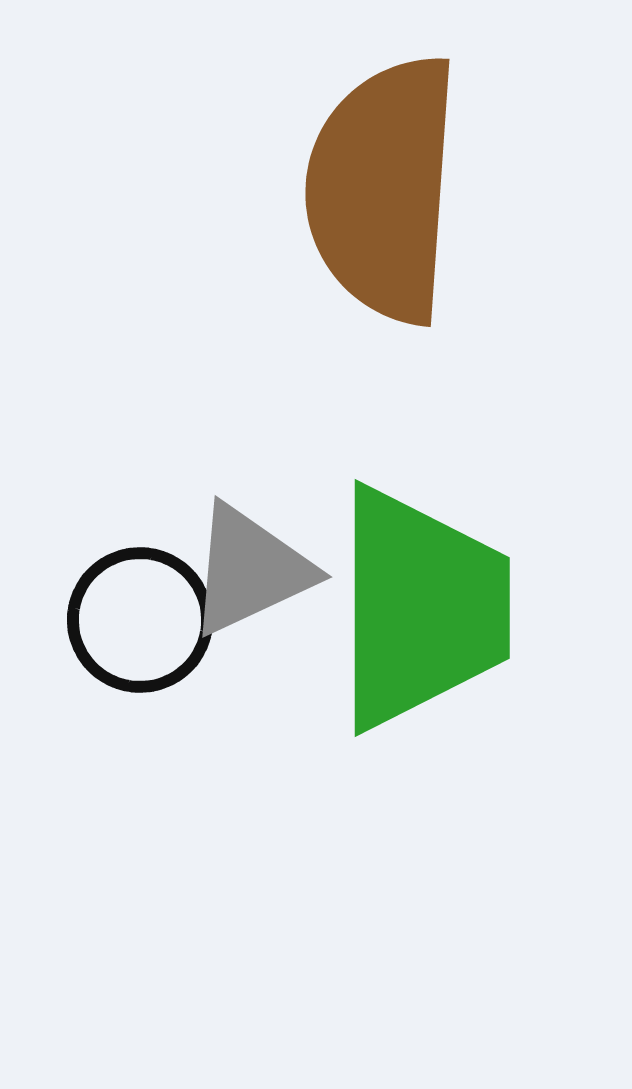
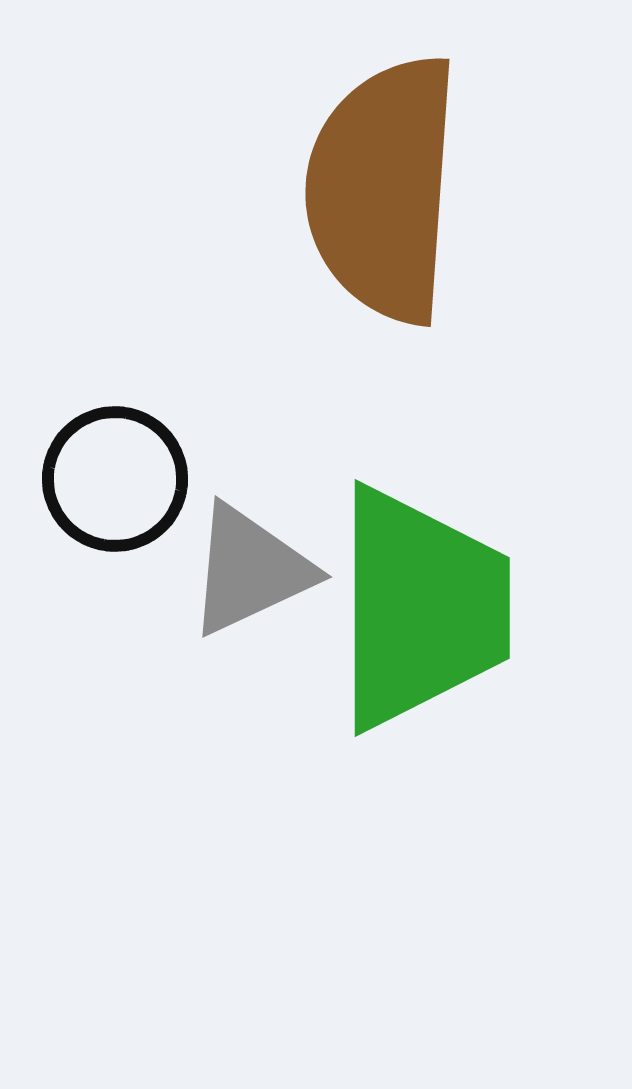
black circle: moved 25 px left, 141 px up
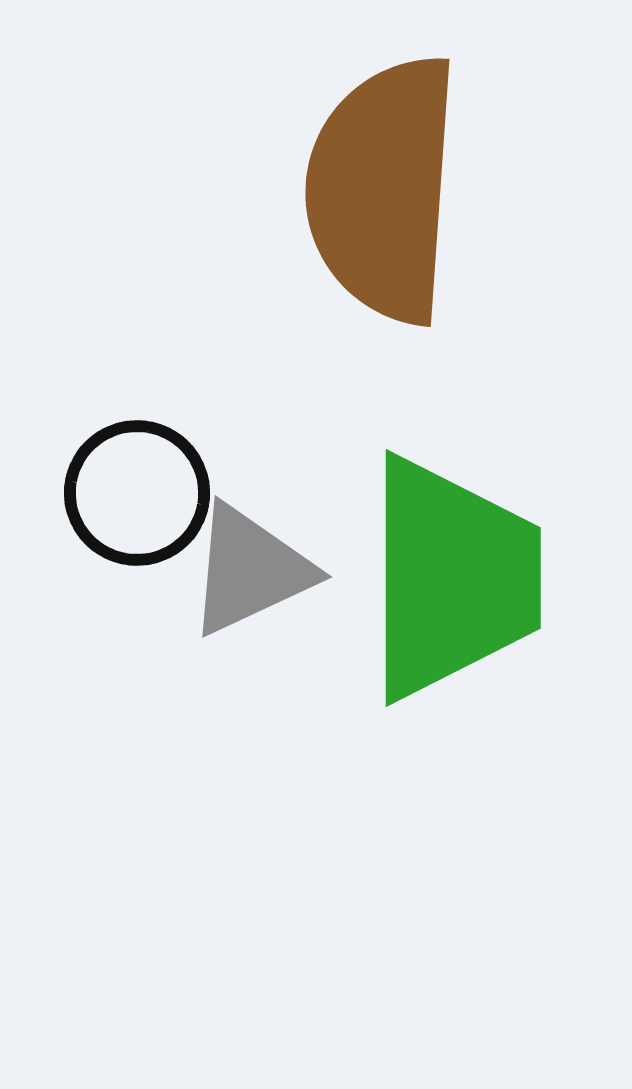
black circle: moved 22 px right, 14 px down
green trapezoid: moved 31 px right, 30 px up
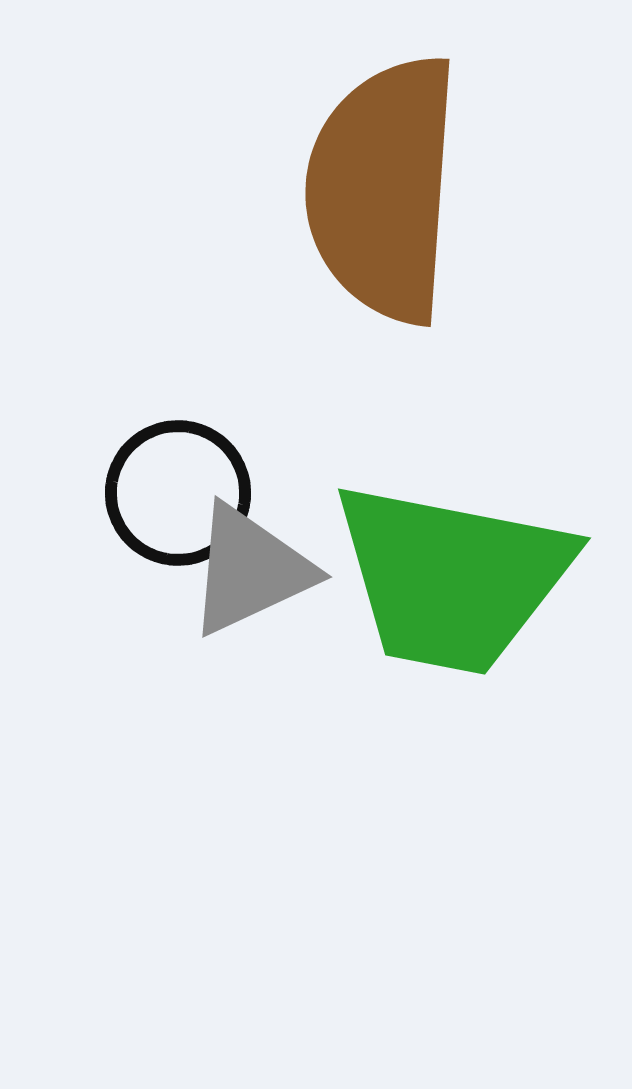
black circle: moved 41 px right
green trapezoid: rotated 101 degrees clockwise
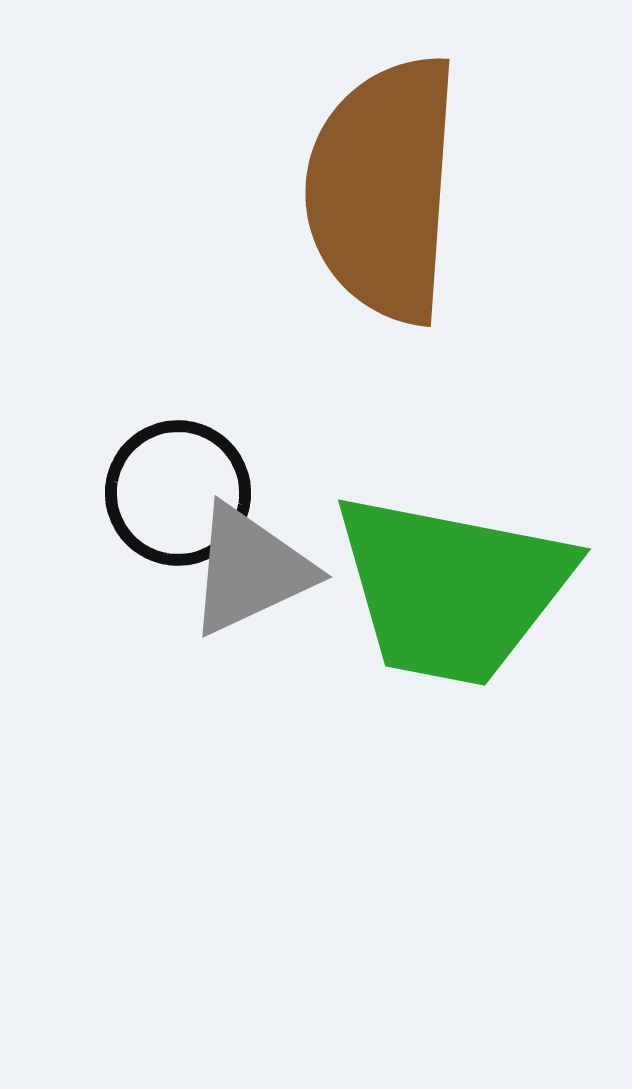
green trapezoid: moved 11 px down
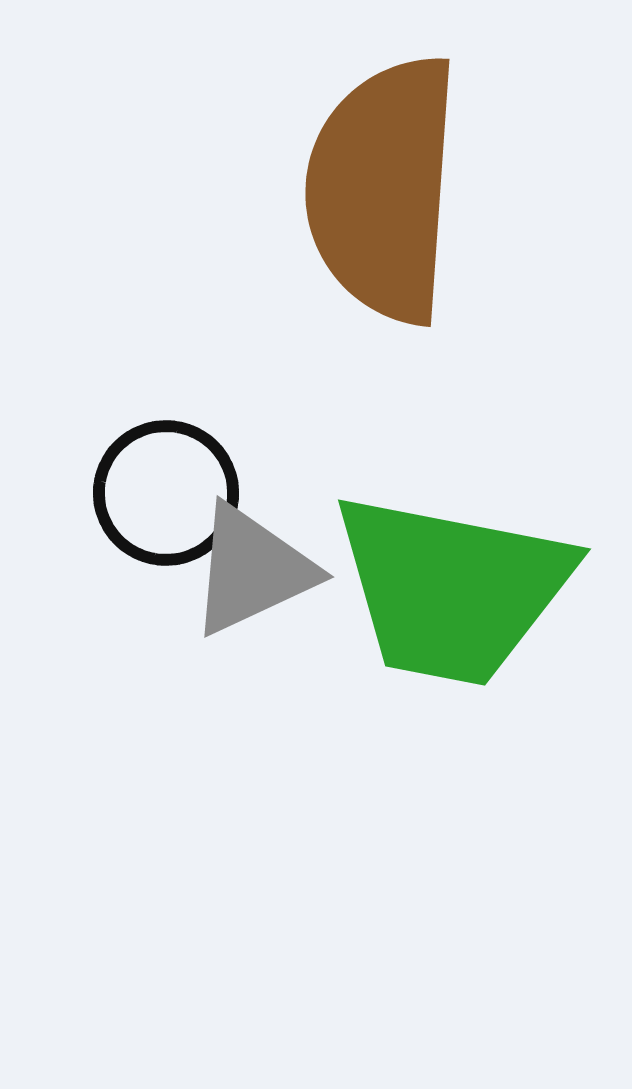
black circle: moved 12 px left
gray triangle: moved 2 px right
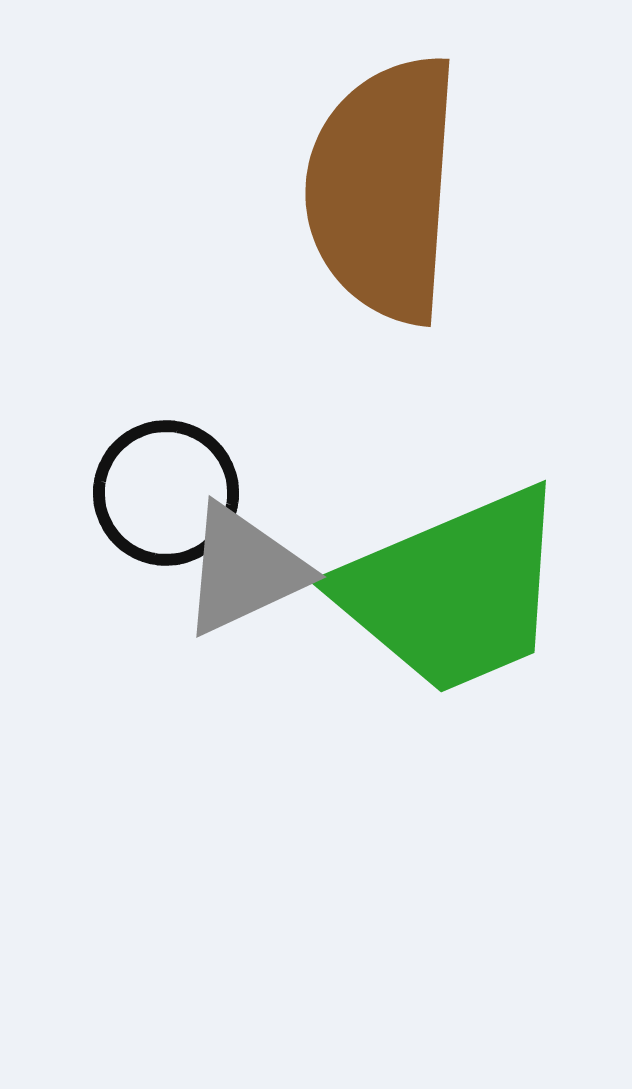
gray triangle: moved 8 px left
green trapezoid: moved 1 px right, 2 px down; rotated 34 degrees counterclockwise
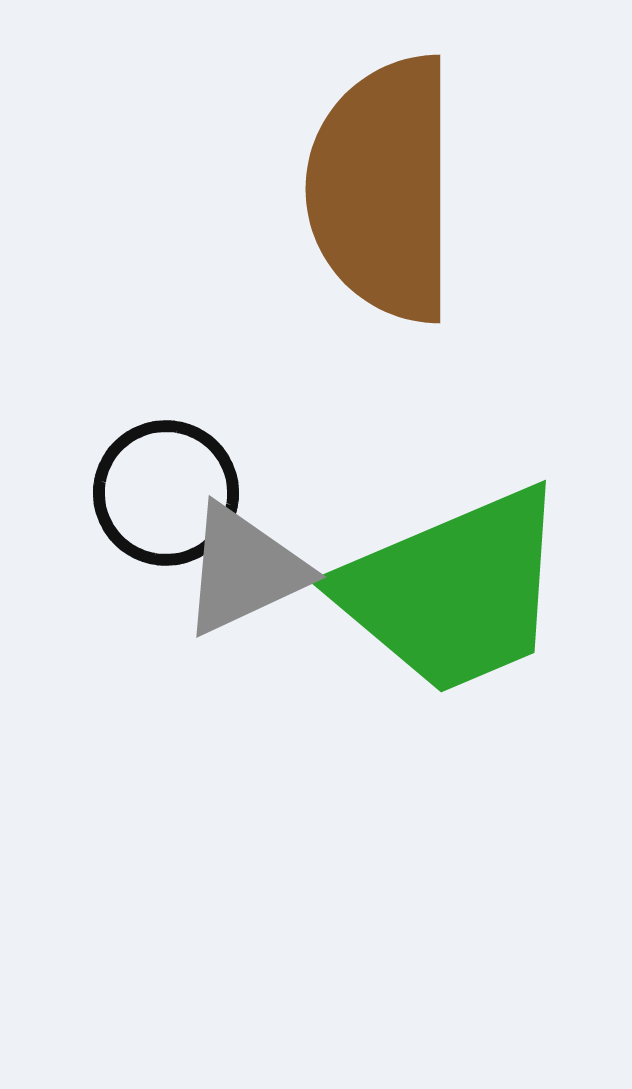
brown semicircle: rotated 4 degrees counterclockwise
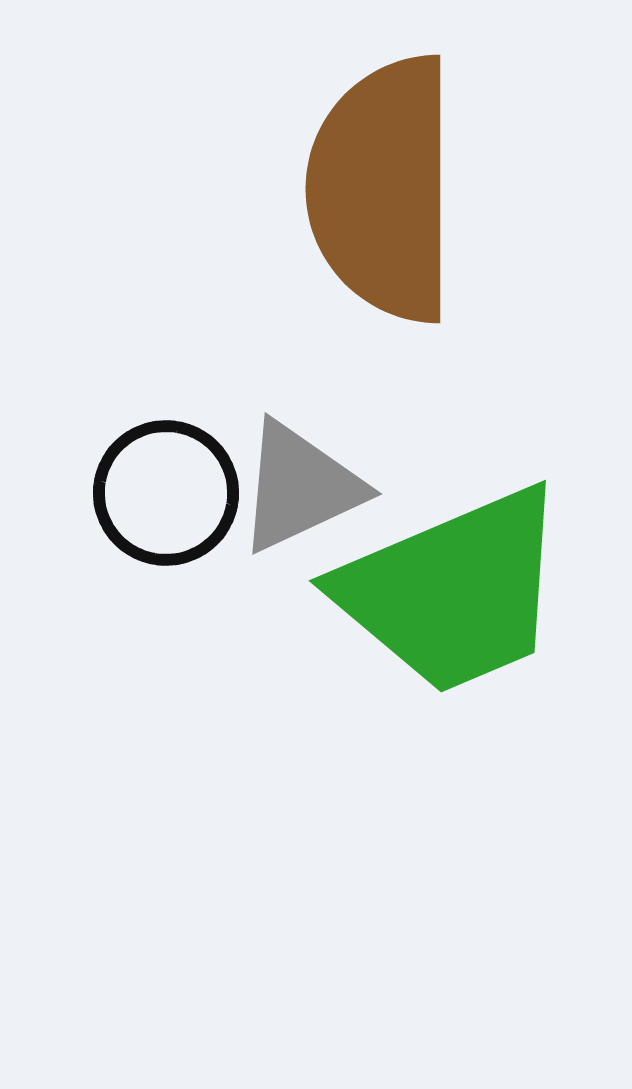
gray triangle: moved 56 px right, 83 px up
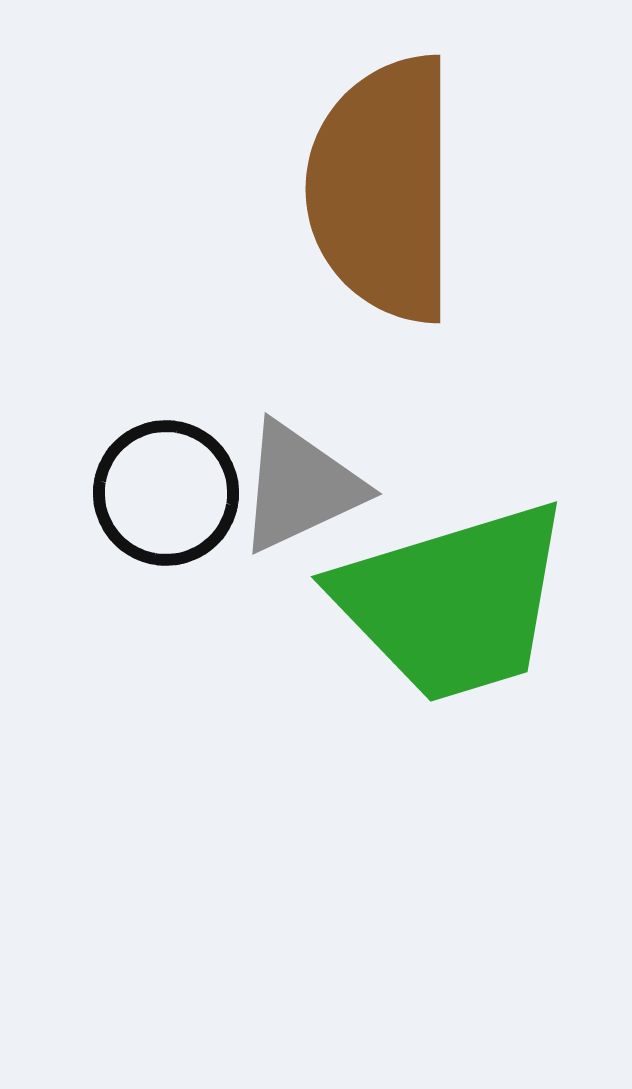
green trapezoid: moved 11 px down; rotated 6 degrees clockwise
